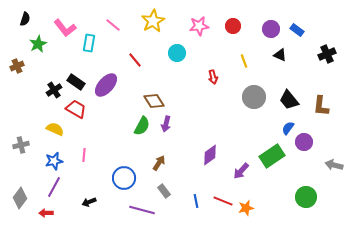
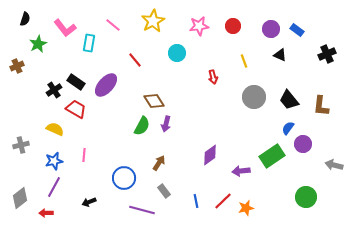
purple circle at (304, 142): moved 1 px left, 2 px down
purple arrow at (241, 171): rotated 42 degrees clockwise
gray diamond at (20, 198): rotated 15 degrees clockwise
red line at (223, 201): rotated 66 degrees counterclockwise
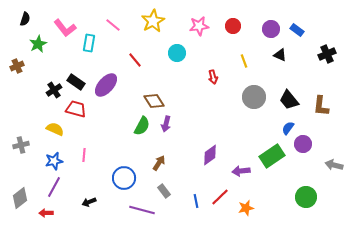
red trapezoid at (76, 109): rotated 15 degrees counterclockwise
red line at (223, 201): moved 3 px left, 4 px up
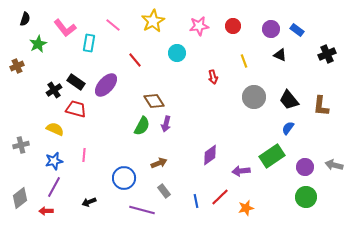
purple circle at (303, 144): moved 2 px right, 23 px down
brown arrow at (159, 163): rotated 35 degrees clockwise
red arrow at (46, 213): moved 2 px up
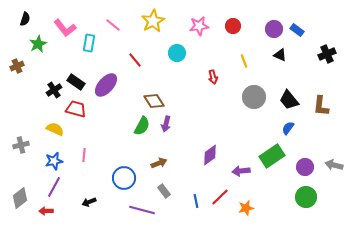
purple circle at (271, 29): moved 3 px right
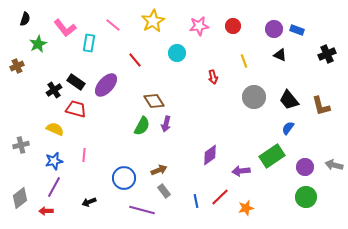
blue rectangle at (297, 30): rotated 16 degrees counterclockwise
brown L-shape at (321, 106): rotated 20 degrees counterclockwise
brown arrow at (159, 163): moved 7 px down
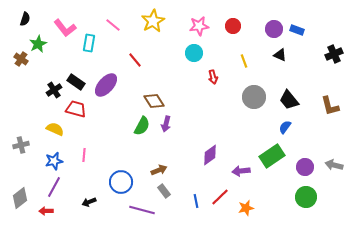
cyan circle at (177, 53): moved 17 px right
black cross at (327, 54): moved 7 px right
brown cross at (17, 66): moved 4 px right, 7 px up; rotated 32 degrees counterclockwise
brown L-shape at (321, 106): moved 9 px right
blue semicircle at (288, 128): moved 3 px left, 1 px up
blue circle at (124, 178): moved 3 px left, 4 px down
